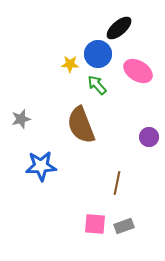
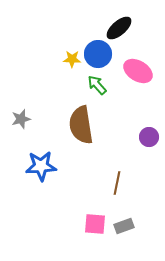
yellow star: moved 2 px right, 5 px up
brown semicircle: rotated 12 degrees clockwise
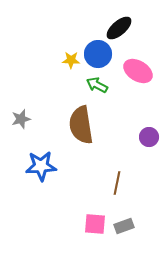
yellow star: moved 1 px left, 1 px down
green arrow: rotated 20 degrees counterclockwise
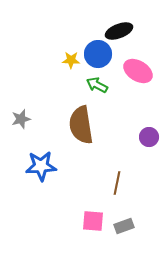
black ellipse: moved 3 px down; rotated 20 degrees clockwise
pink square: moved 2 px left, 3 px up
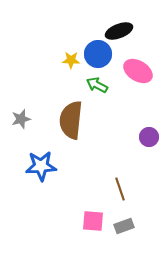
brown semicircle: moved 10 px left, 5 px up; rotated 15 degrees clockwise
brown line: moved 3 px right, 6 px down; rotated 30 degrees counterclockwise
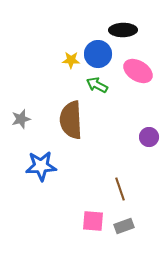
black ellipse: moved 4 px right, 1 px up; rotated 20 degrees clockwise
brown semicircle: rotated 9 degrees counterclockwise
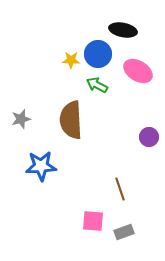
black ellipse: rotated 12 degrees clockwise
gray rectangle: moved 6 px down
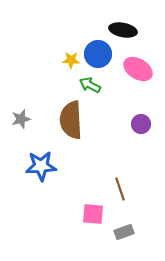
pink ellipse: moved 2 px up
green arrow: moved 7 px left
purple circle: moved 8 px left, 13 px up
pink square: moved 7 px up
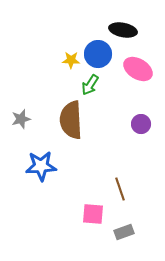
green arrow: rotated 85 degrees counterclockwise
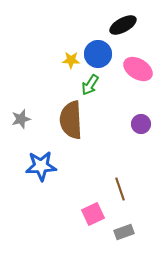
black ellipse: moved 5 px up; rotated 40 degrees counterclockwise
pink square: rotated 30 degrees counterclockwise
